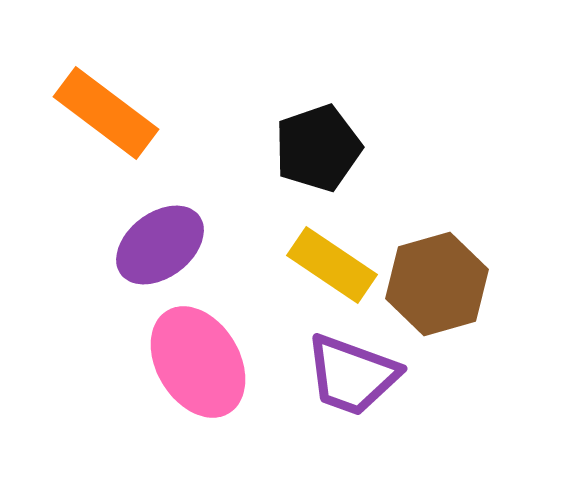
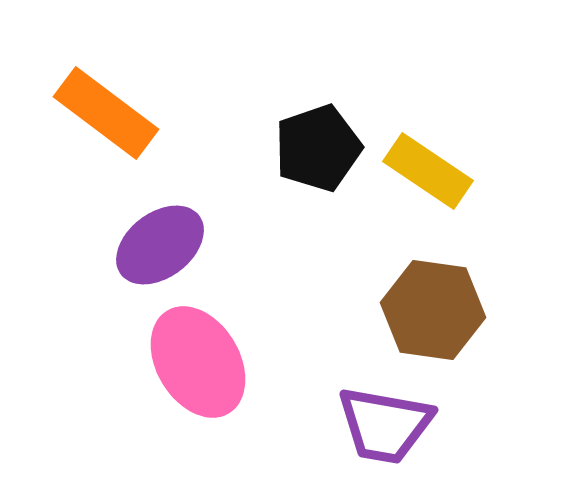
yellow rectangle: moved 96 px right, 94 px up
brown hexagon: moved 4 px left, 26 px down; rotated 24 degrees clockwise
purple trapezoid: moved 33 px right, 50 px down; rotated 10 degrees counterclockwise
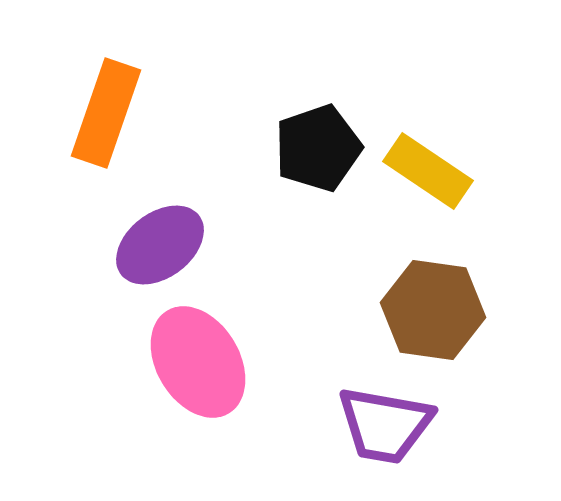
orange rectangle: rotated 72 degrees clockwise
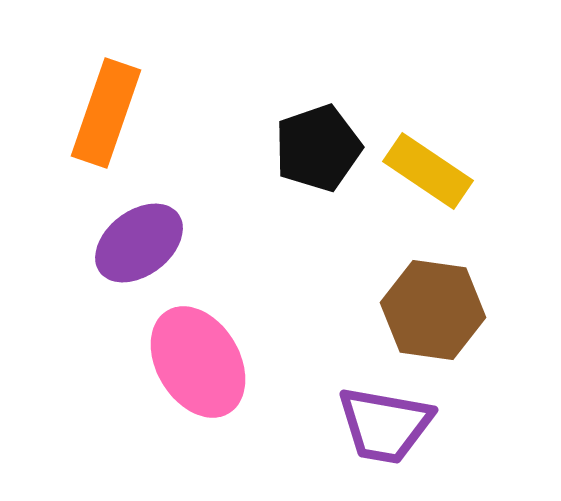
purple ellipse: moved 21 px left, 2 px up
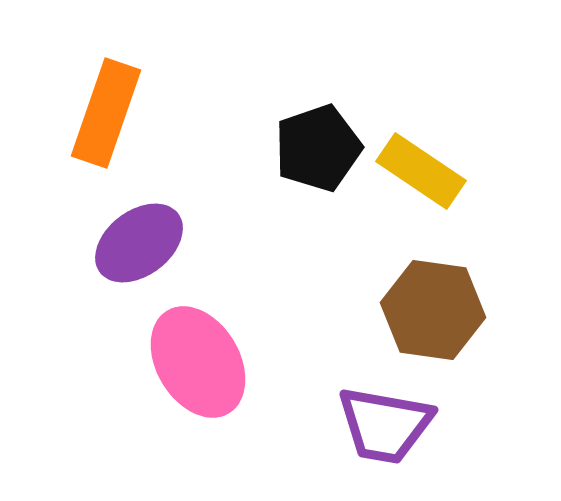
yellow rectangle: moved 7 px left
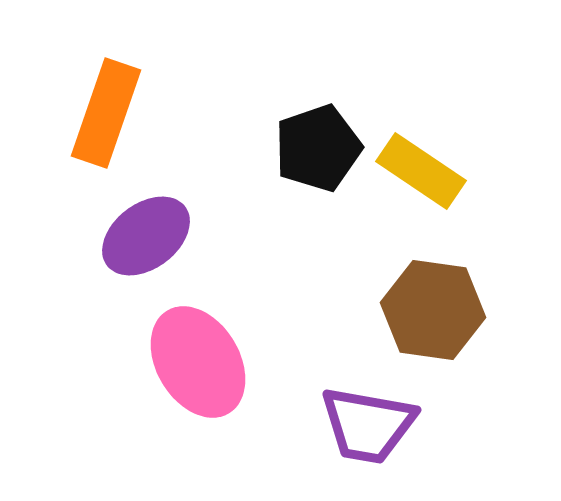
purple ellipse: moved 7 px right, 7 px up
purple trapezoid: moved 17 px left
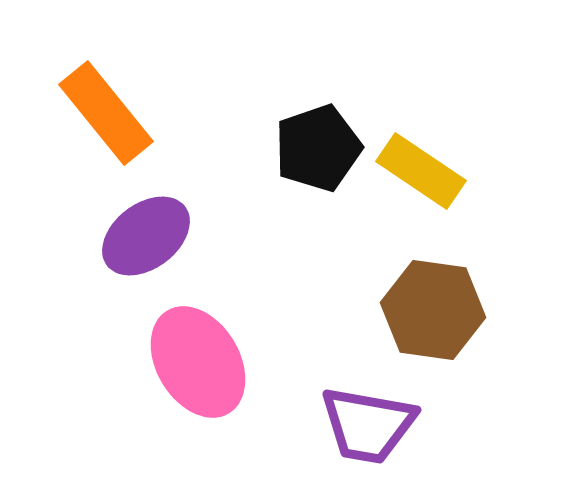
orange rectangle: rotated 58 degrees counterclockwise
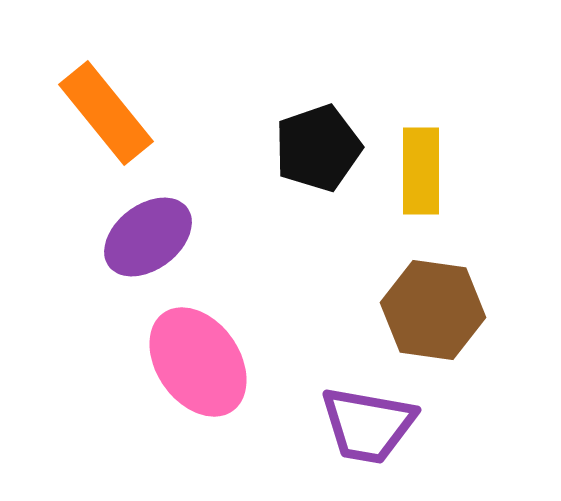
yellow rectangle: rotated 56 degrees clockwise
purple ellipse: moved 2 px right, 1 px down
pink ellipse: rotated 4 degrees counterclockwise
